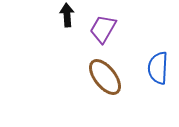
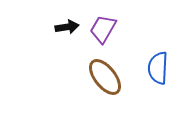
black arrow: moved 12 px down; rotated 85 degrees clockwise
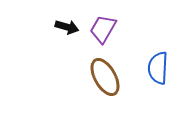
black arrow: rotated 25 degrees clockwise
brown ellipse: rotated 9 degrees clockwise
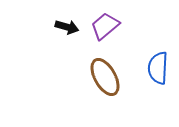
purple trapezoid: moved 2 px right, 3 px up; rotated 20 degrees clockwise
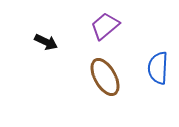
black arrow: moved 21 px left, 15 px down; rotated 10 degrees clockwise
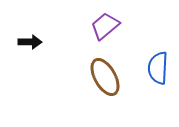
black arrow: moved 16 px left; rotated 25 degrees counterclockwise
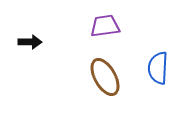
purple trapezoid: rotated 32 degrees clockwise
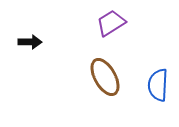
purple trapezoid: moved 6 px right, 3 px up; rotated 24 degrees counterclockwise
blue semicircle: moved 17 px down
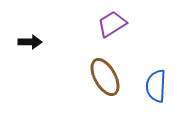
purple trapezoid: moved 1 px right, 1 px down
blue semicircle: moved 2 px left, 1 px down
